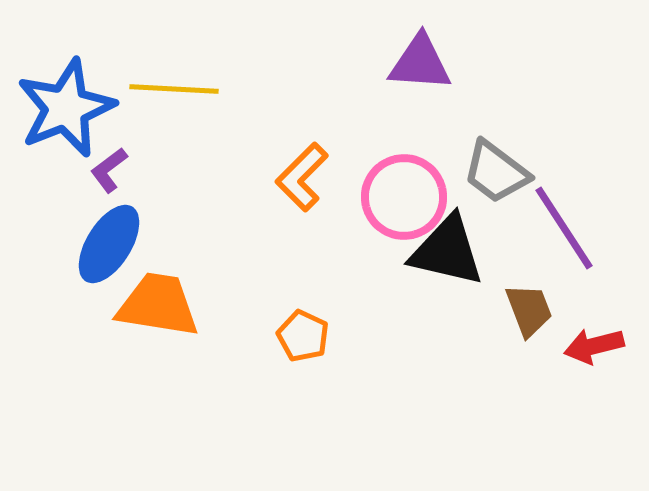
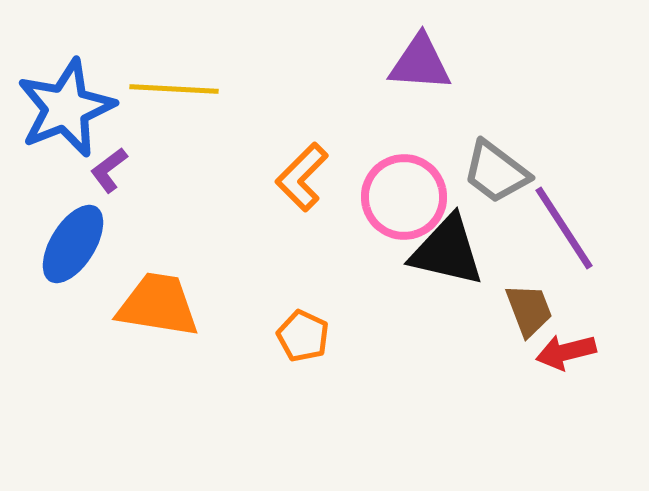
blue ellipse: moved 36 px left
red arrow: moved 28 px left, 6 px down
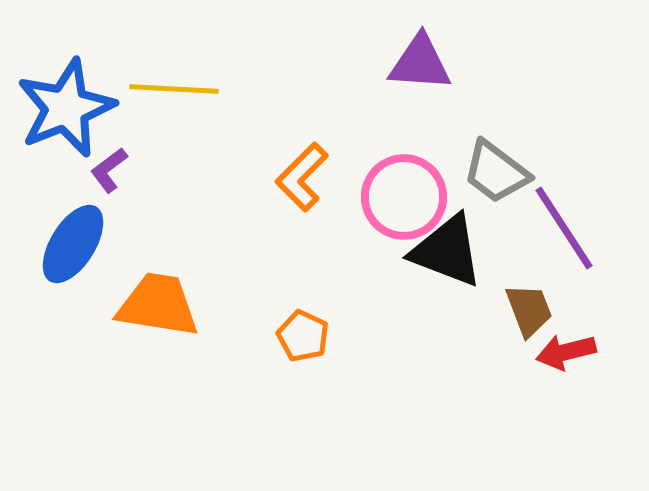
black triangle: rotated 8 degrees clockwise
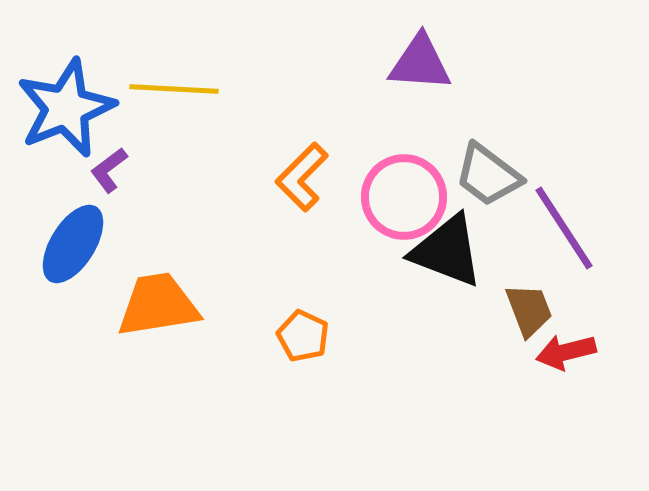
gray trapezoid: moved 8 px left, 3 px down
orange trapezoid: rotated 18 degrees counterclockwise
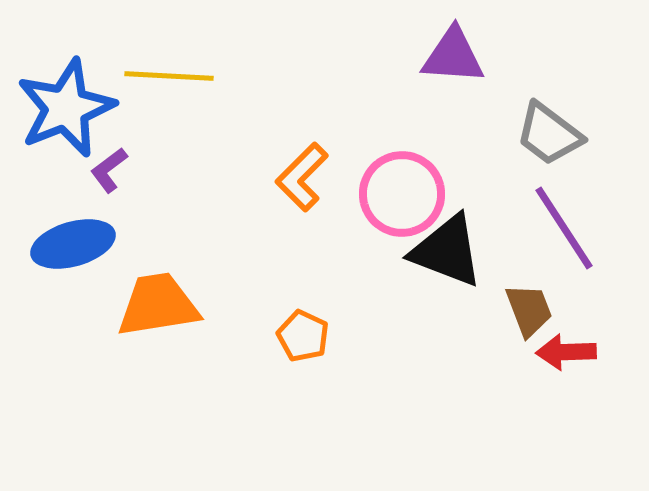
purple triangle: moved 33 px right, 7 px up
yellow line: moved 5 px left, 13 px up
gray trapezoid: moved 61 px right, 41 px up
pink circle: moved 2 px left, 3 px up
blue ellipse: rotated 42 degrees clockwise
red arrow: rotated 12 degrees clockwise
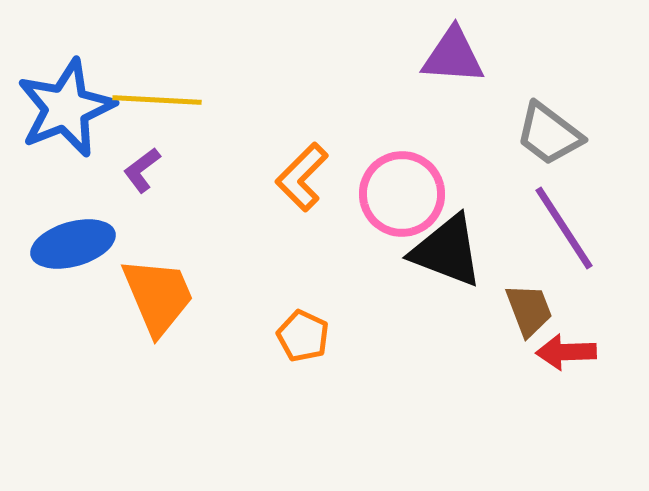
yellow line: moved 12 px left, 24 px down
purple L-shape: moved 33 px right
orange trapezoid: moved 9 px up; rotated 76 degrees clockwise
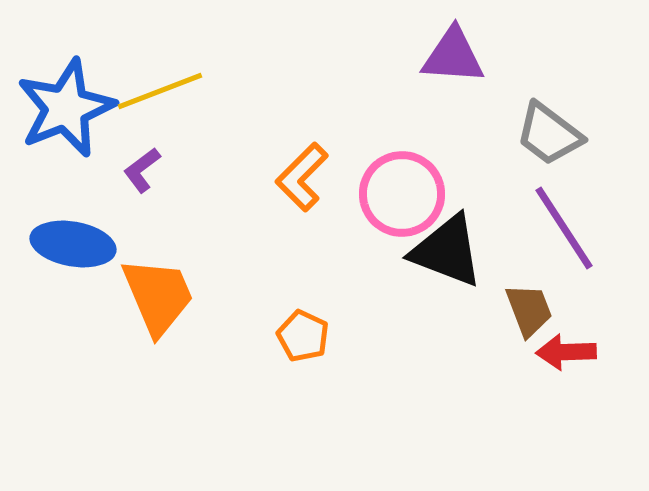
yellow line: moved 3 px right, 9 px up; rotated 24 degrees counterclockwise
blue ellipse: rotated 26 degrees clockwise
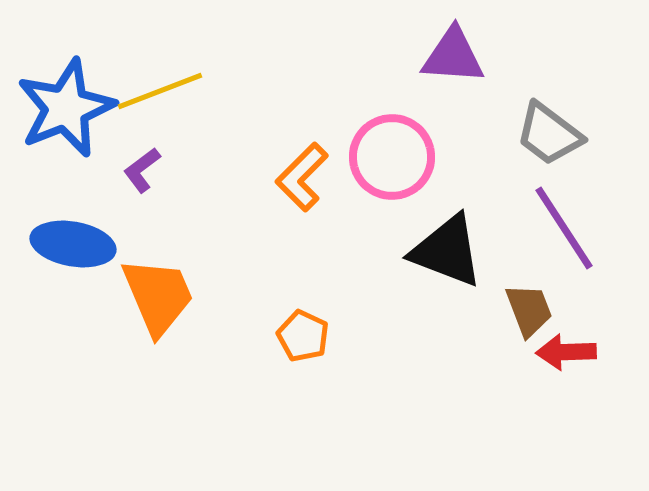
pink circle: moved 10 px left, 37 px up
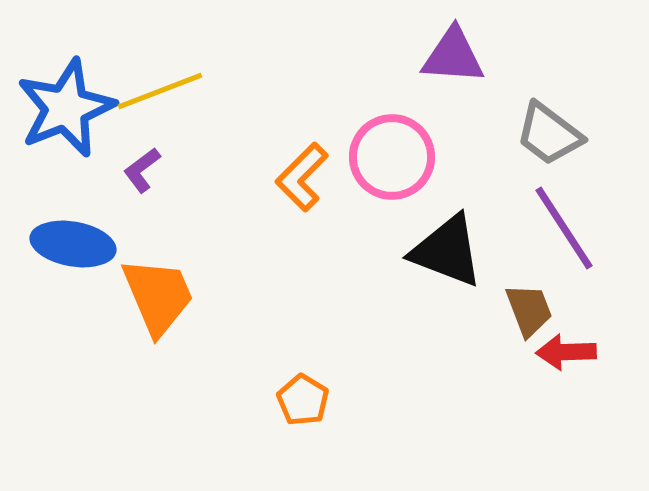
orange pentagon: moved 64 px down; rotated 6 degrees clockwise
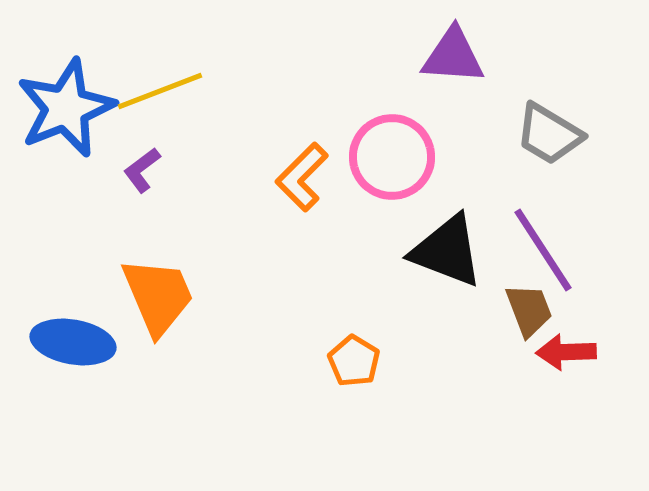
gray trapezoid: rotated 6 degrees counterclockwise
purple line: moved 21 px left, 22 px down
blue ellipse: moved 98 px down
orange pentagon: moved 51 px right, 39 px up
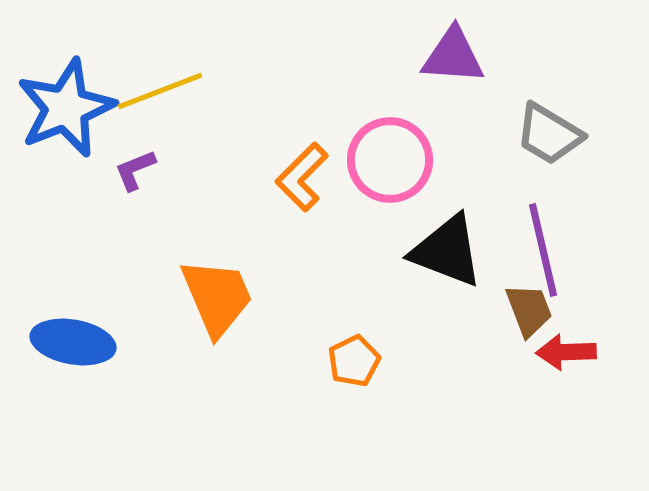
pink circle: moved 2 px left, 3 px down
purple L-shape: moved 7 px left; rotated 15 degrees clockwise
purple line: rotated 20 degrees clockwise
orange trapezoid: moved 59 px right, 1 px down
orange pentagon: rotated 15 degrees clockwise
